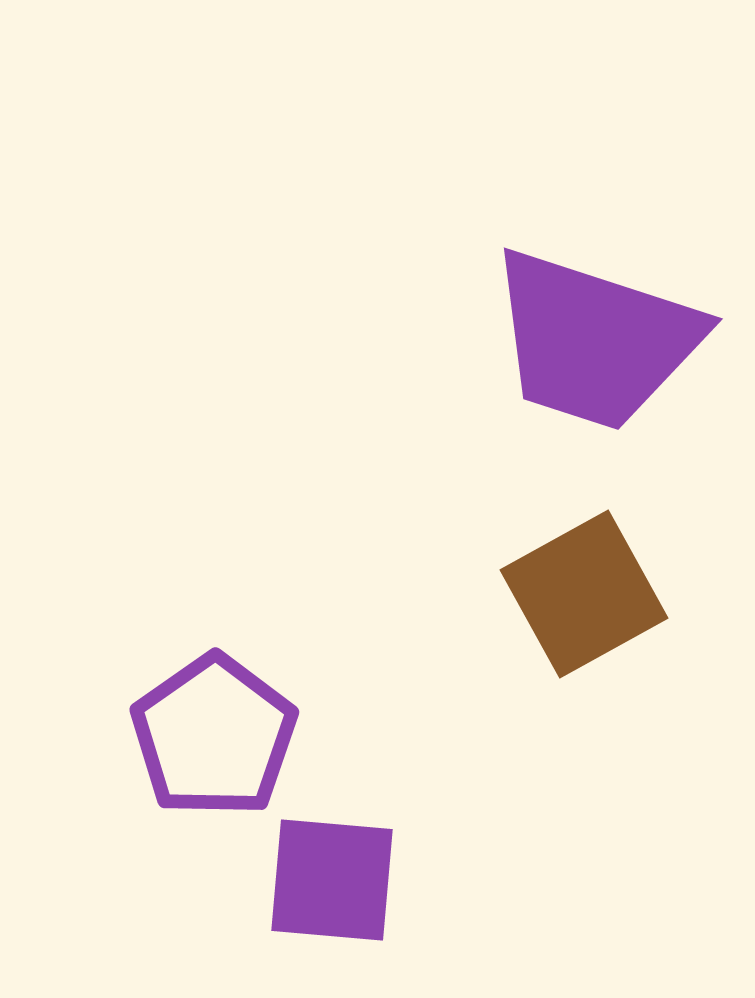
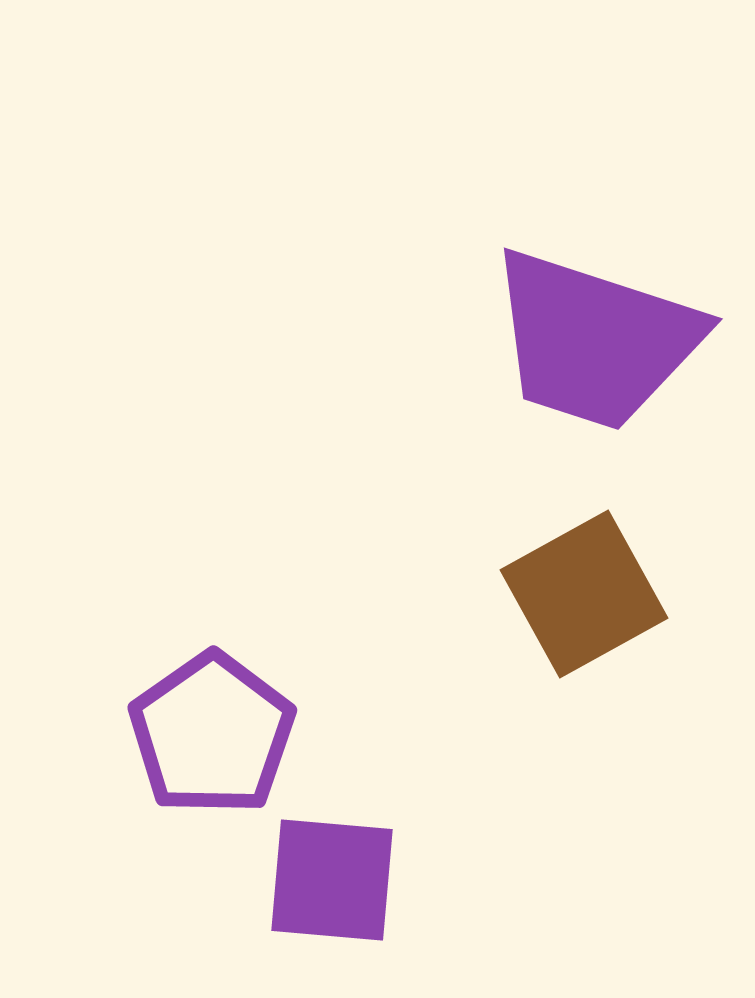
purple pentagon: moved 2 px left, 2 px up
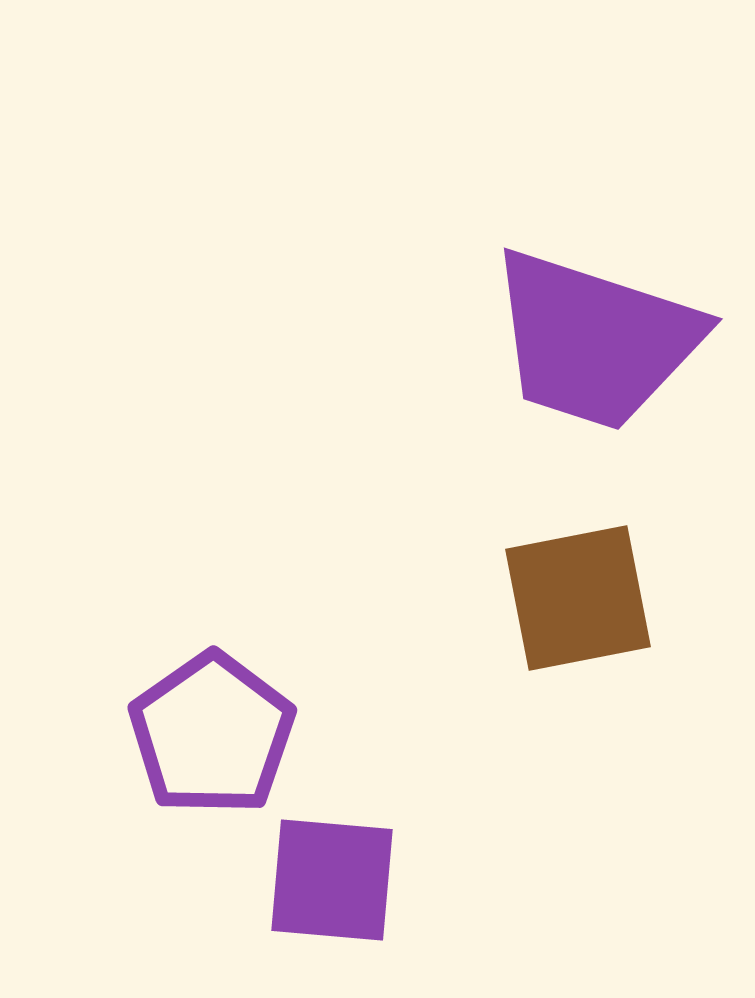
brown square: moved 6 px left, 4 px down; rotated 18 degrees clockwise
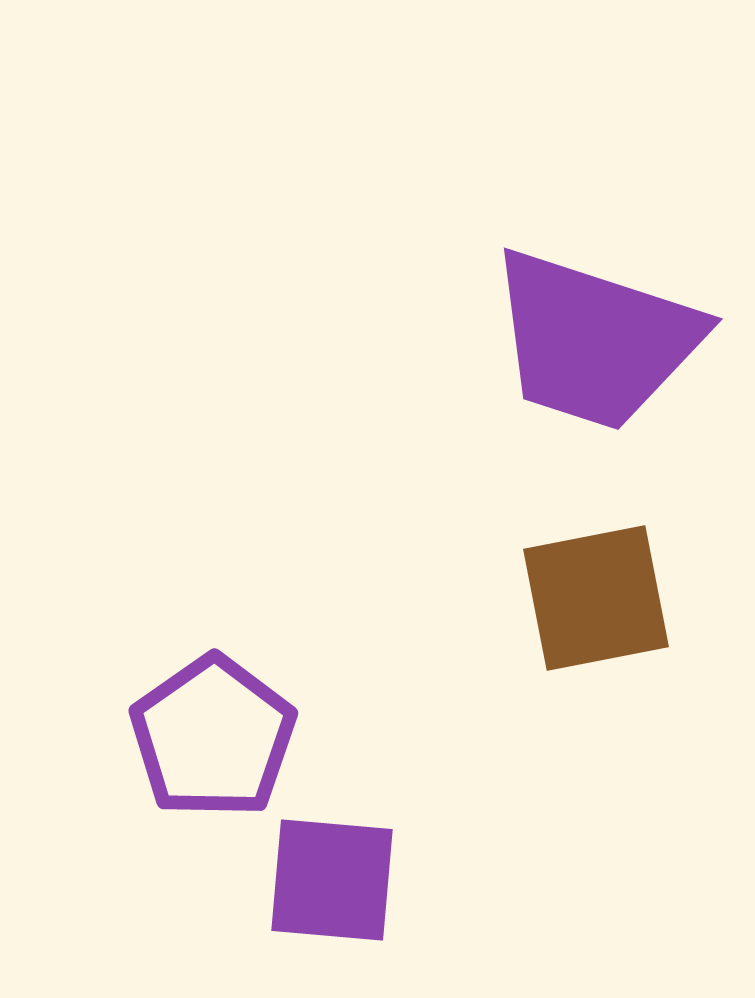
brown square: moved 18 px right
purple pentagon: moved 1 px right, 3 px down
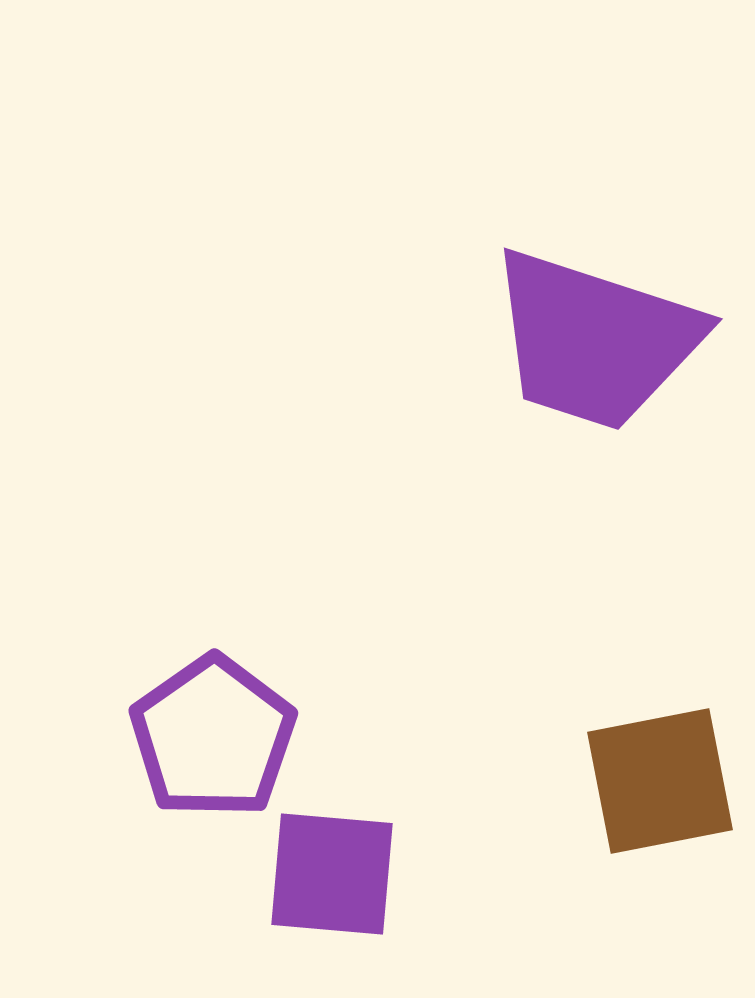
brown square: moved 64 px right, 183 px down
purple square: moved 6 px up
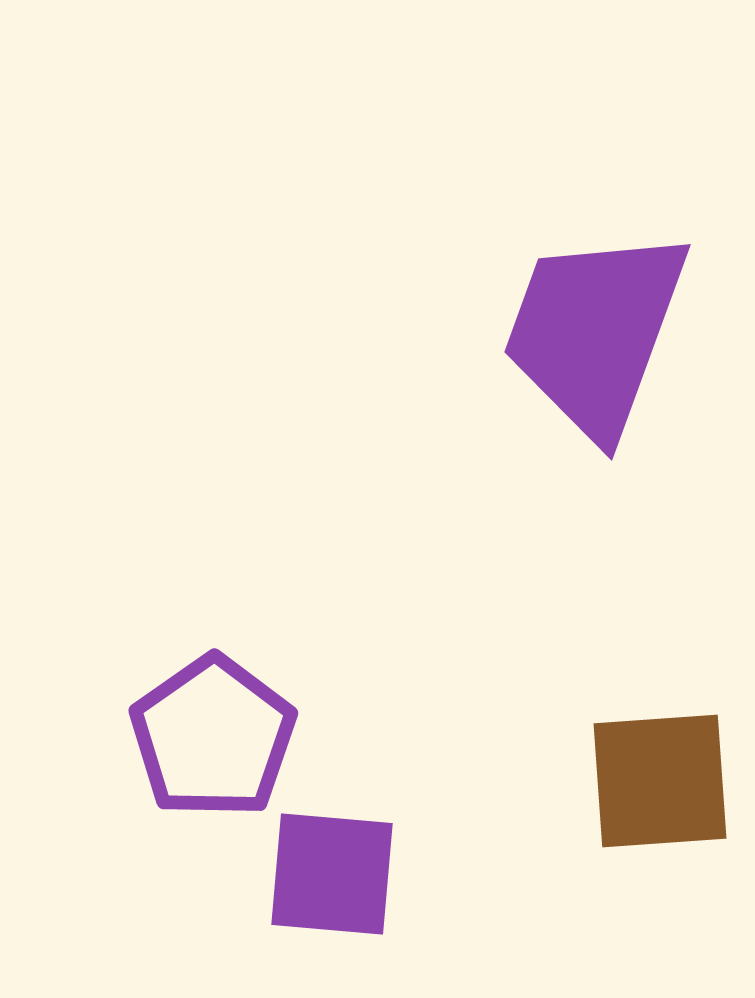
purple trapezoid: moved 8 px up; rotated 92 degrees clockwise
brown square: rotated 7 degrees clockwise
